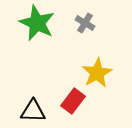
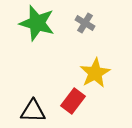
green star: rotated 9 degrees counterclockwise
yellow star: moved 2 px left
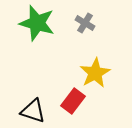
black triangle: rotated 16 degrees clockwise
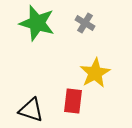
red rectangle: rotated 30 degrees counterclockwise
black triangle: moved 2 px left, 1 px up
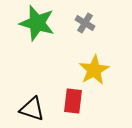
yellow star: moved 1 px left, 3 px up
black triangle: moved 1 px right, 1 px up
